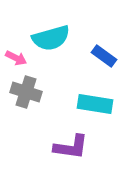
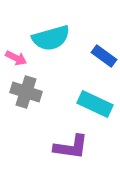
cyan rectangle: rotated 16 degrees clockwise
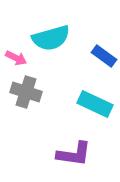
purple L-shape: moved 3 px right, 7 px down
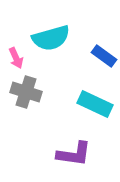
pink arrow: rotated 40 degrees clockwise
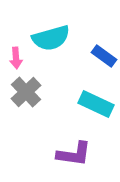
pink arrow: rotated 20 degrees clockwise
gray cross: rotated 28 degrees clockwise
cyan rectangle: moved 1 px right
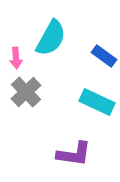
cyan semicircle: rotated 45 degrees counterclockwise
cyan rectangle: moved 1 px right, 2 px up
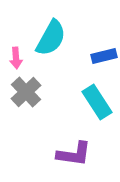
blue rectangle: rotated 50 degrees counterclockwise
cyan rectangle: rotated 32 degrees clockwise
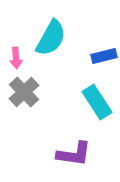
gray cross: moved 2 px left
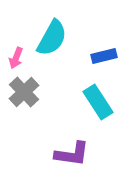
cyan semicircle: moved 1 px right
pink arrow: rotated 25 degrees clockwise
cyan rectangle: moved 1 px right
purple L-shape: moved 2 px left
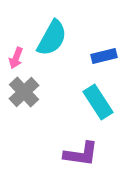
purple L-shape: moved 9 px right
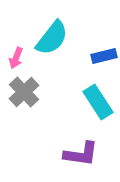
cyan semicircle: rotated 9 degrees clockwise
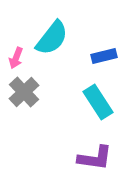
purple L-shape: moved 14 px right, 4 px down
